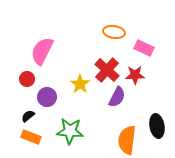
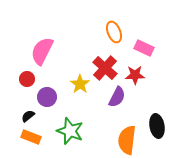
orange ellipse: rotated 60 degrees clockwise
red cross: moved 2 px left, 2 px up
green star: rotated 16 degrees clockwise
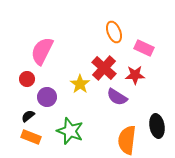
red cross: moved 1 px left
purple semicircle: rotated 95 degrees clockwise
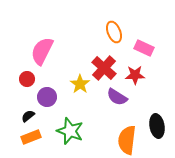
orange rectangle: rotated 42 degrees counterclockwise
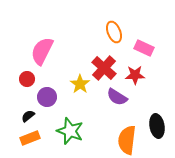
orange rectangle: moved 1 px left, 1 px down
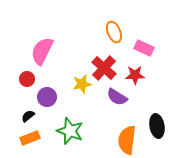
yellow star: moved 2 px right; rotated 24 degrees clockwise
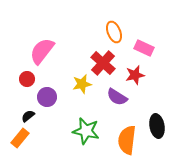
pink semicircle: rotated 12 degrees clockwise
red cross: moved 1 px left, 5 px up
red star: rotated 12 degrees counterclockwise
green star: moved 16 px right; rotated 8 degrees counterclockwise
orange rectangle: moved 10 px left; rotated 30 degrees counterclockwise
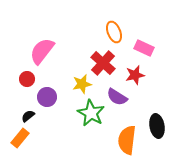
green star: moved 5 px right, 18 px up; rotated 16 degrees clockwise
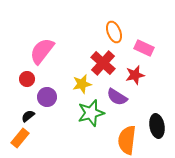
green star: rotated 28 degrees clockwise
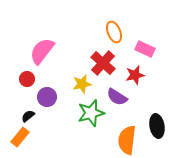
pink rectangle: moved 1 px right, 1 px down
orange rectangle: moved 1 px up
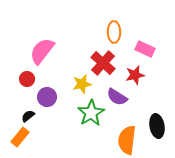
orange ellipse: rotated 20 degrees clockwise
green star: rotated 16 degrees counterclockwise
